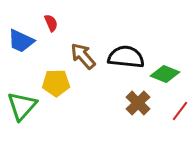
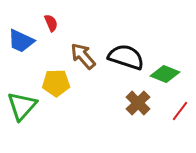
black semicircle: rotated 12 degrees clockwise
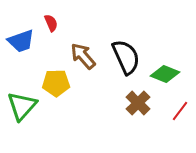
blue trapezoid: rotated 44 degrees counterclockwise
black semicircle: rotated 48 degrees clockwise
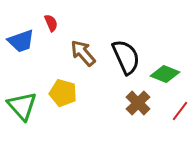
brown arrow: moved 3 px up
yellow pentagon: moved 7 px right, 10 px down; rotated 16 degrees clockwise
green triangle: rotated 24 degrees counterclockwise
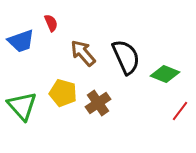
brown cross: moved 40 px left; rotated 10 degrees clockwise
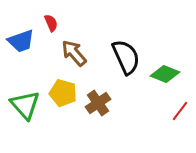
brown arrow: moved 9 px left
green triangle: moved 3 px right, 1 px up
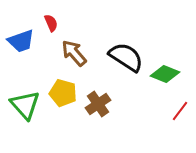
black semicircle: rotated 33 degrees counterclockwise
brown cross: moved 1 px down
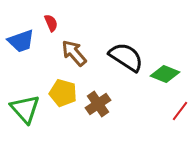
green triangle: moved 4 px down
